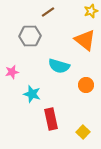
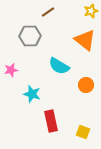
cyan semicircle: rotated 15 degrees clockwise
pink star: moved 1 px left, 2 px up
red rectangle: moved 2 px down
yellow square: rotated 24 degrees counterclockwise
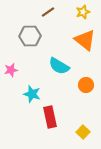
yellow star: moved 8 px left, 1 px down
red rectangle: moved 1 px left, 4 px up
yellow square: rotated 24 degrees clockwise
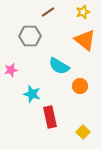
orange circle: moved 6 px left, 1 px down
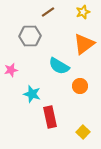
orange triangle: moved 1 px left, 4 px down; rotated 45 degrees clockwise
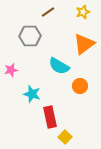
yellow square: moved 18 px left, 5 px down
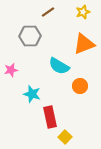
orange triangle: rotated 15 degrees clockwise
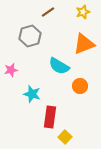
gray hexagon: rotated 15 degrees counterclockwise
red rectangle: rotated 20 degrees clockwise
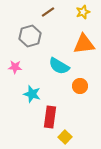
orange triangle: rotated 15 degrees clockwise
pink star: moved 4 px right, 3 px up; rotated 16 degrees clockwise
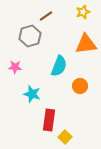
brown line: moved 2 px left, 4 px down
orange triangle: moved 2 px right
cyan semicircle: rotated 100 degrees counterclockwise
red rectangle: moved 1 px left, 3 px down
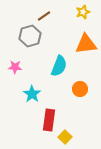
brown line: moved 2 px left
orange circle: moved 3 px down
cyan star: rotated 18 degrees clockwise
